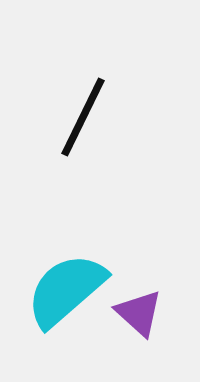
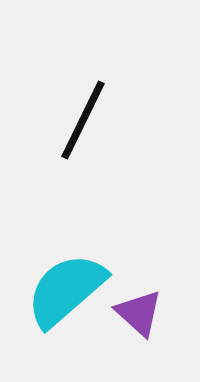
black line: moved 3 px down
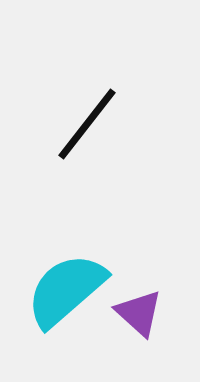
black line: moved 4 px right, 4 px down; rotated 12 degrees clockwise
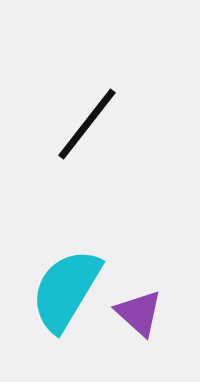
cyan semicircle: rotated 18 degrees counterclockwise
